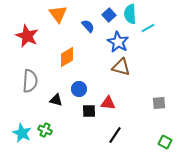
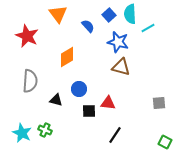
blue star: rotated 15 degrees counterclockwise
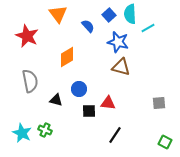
gray semicircle: rotated 15 degrees counterclockwise
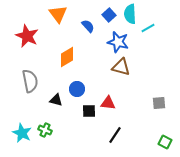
blue circle: moved 2 px left
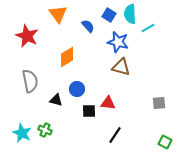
blue square: rotated 16 degrees counterclockwise
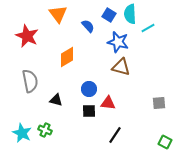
blue circle: moved 12 px right
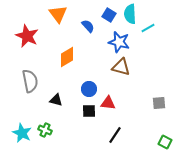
blue star: moved 1 px right
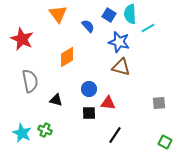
red star: moved 5 px left, 3 px down
black square: moved 2 px down
